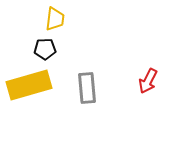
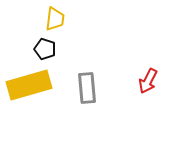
black pentagon: rotated 20 degrees clockwise
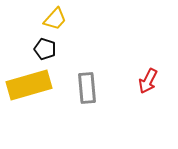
yellow trapezoid: rotated 35 degrees clockwise
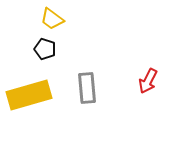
yellow trapezoid: moved 3 px left; rotated 85 degrees clockwise
yellow rectangle: moved 10 px down
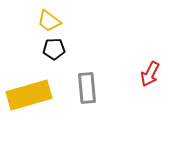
yellow trapezoid: moved 3 px left, 2 px down
black pentagon: moved 9 px right; rotated 20 degrees counterclockwise
red arrow: moved 2 px right, 7 px up
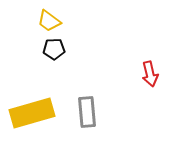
red arrow: rotated 40 degrees counterclockwise
gray rectangle: moved 24 px down
yellow rectangle: moved 3 px right, 18 px down
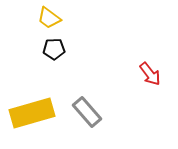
yellow trapezoid: moved 3 px up
red arrow: rotated 25 degrees counterclockwise
gray rectangle: rotated 36 degrees counterclockwise
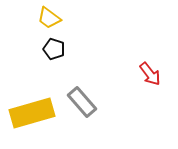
black pentagon: rotated 20 degrees clockwise
gray rectangle: moved 5 px left, 10 px up
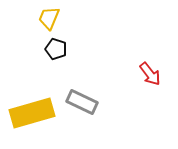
yellow trapezoid: rotated 75 degrees clockwise
black pentagon: moved 2 px right
gray rectangle: rotated 24 degrees counterclockwise
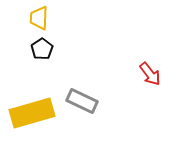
yellow trapezoid: moved 10 px left; rotated 20 degrees counterclockwise
black pentagon: moved 14 px left; rotated 20 degrees clockwise
gray rectangle: moved 1 px up
